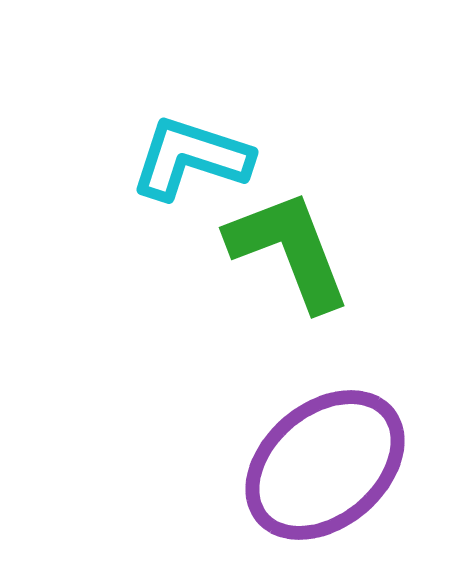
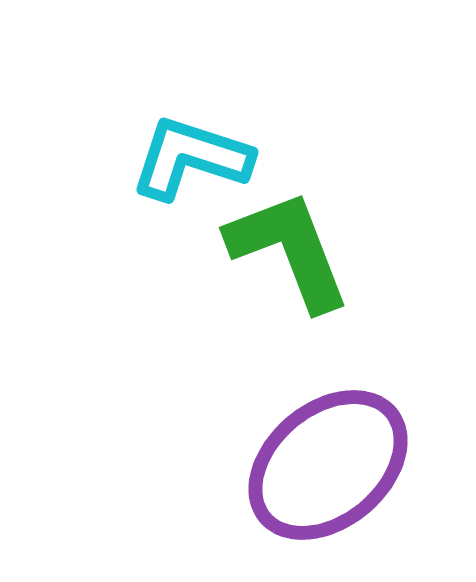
purple ellipse: moved 3 px right
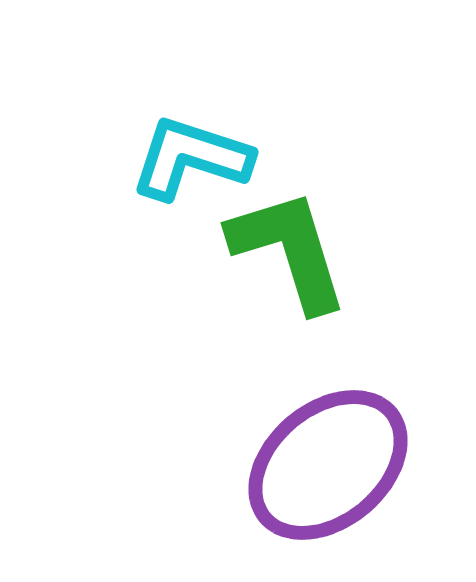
green L-shape: rotated 4 degrees clockwise
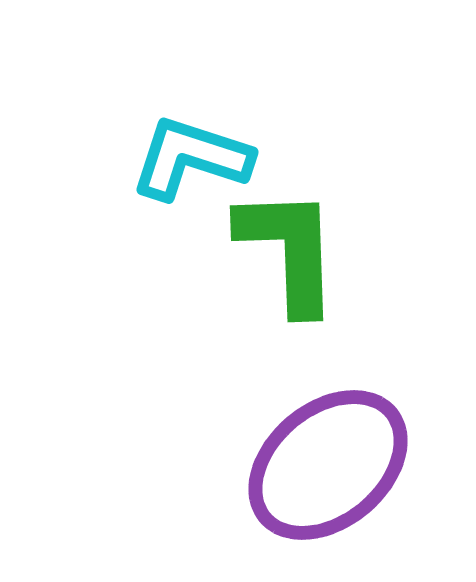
green L-shape: rotated 15 degrees clockwise
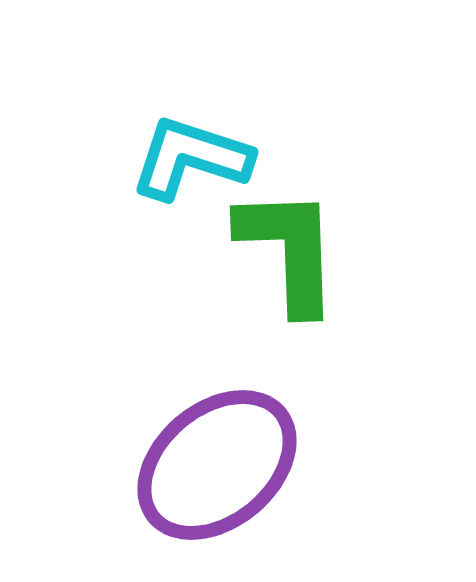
purple ellipse: moved 111 px left
